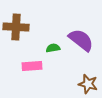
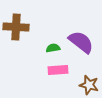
purple semicircle: moved 2 px down
pink rectangle: moved 26 px right, 4 px down
brown star: moved 1 px right, 1 px down
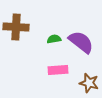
green semicircle: moved 1 px right, 9 px up
brown star: moved 2 px up
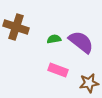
brown cross: rotated 15 degrees clockwise
pink rectangle: rotated 24 degrees clockwise
brown star: rotated 24 degrees counterclockwise
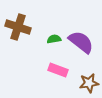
brown cross: moved 2 px right
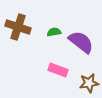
green semicircle: moved 7 px up
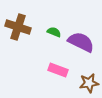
green semicircle: rotated 32 degrees clockwise
purple semicircle: rotated 12 degrees counterclockwise
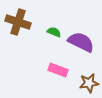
brown cross: moved 5 px up
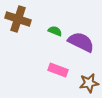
brown cross: moved 3 px up
green semicircle: moved 1 px right, 1 px up
